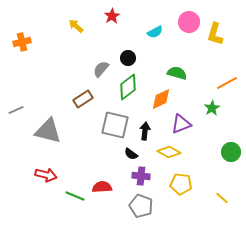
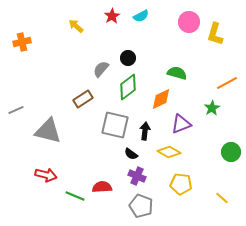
cyan semicircle: moved 14 px left, 16 px up
purple cross: moved 4 px left; rotated 18 degrees clockwise
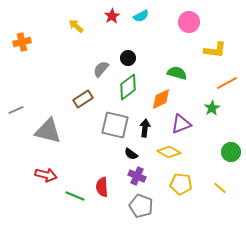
yellow L-shape: moved 16 px down; rotated 100 degrees counterclockwise
black arrow: moved 3 px up
red semicircle: rotated 90 degrees counterclockwise
yellow line: moved 2 px left, 10 px up
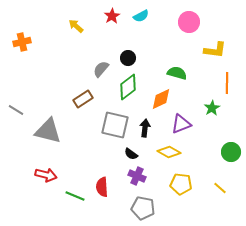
orange line: rotated 60 degrees counterclockwise
gray line: rotated 56 degrees clockwise
gray pentagon: moved 2 px right, 2 px down; rotated 10 degrees counterclockwise
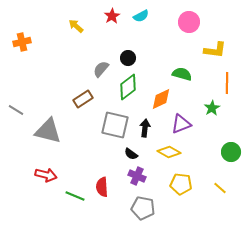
green semicircle: moved 5 px right, 1 px down
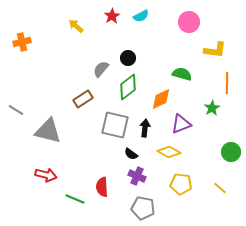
green line: moved 3 px down
